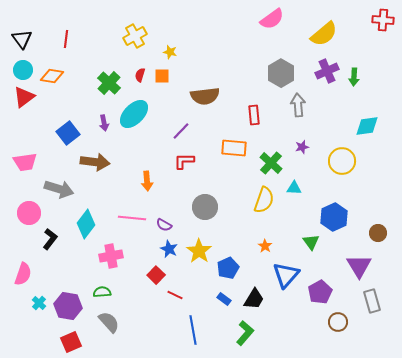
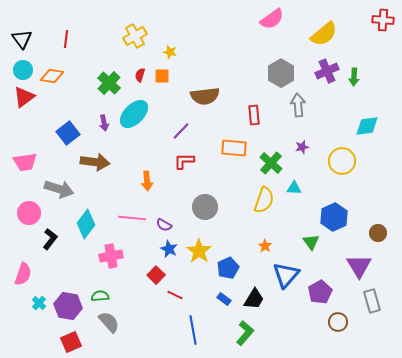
green semicircle at (102, 292): moved 2 px left, 4 px down
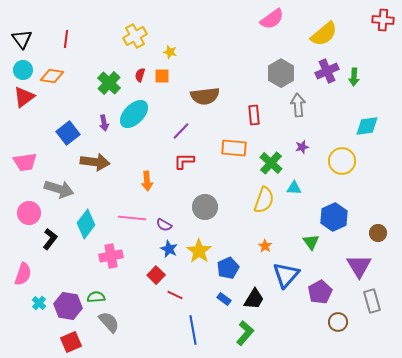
green semicircle at (100, 296): moved 4 px left, 1 px down
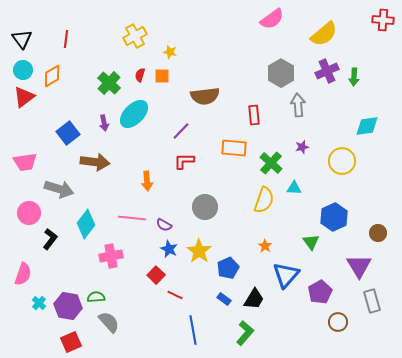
orange diamond at (52, 76): rotated 40 degrees counterclockwise
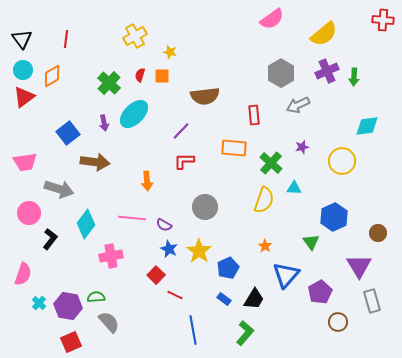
gray arrow at (298, 105): rotated 110 degrees counterclockwise
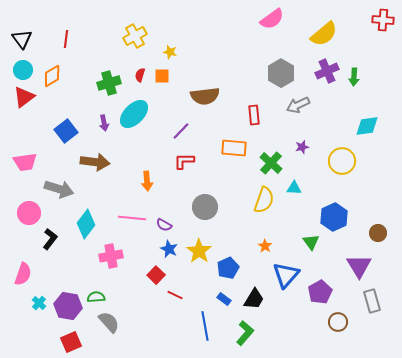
green cross at (109, 83): rotated 30 degrees clockwise
blue square at (68, 133): moved 2 px left, 2 px up
blue line at (193, 330): moved 12 px right, 4 px up
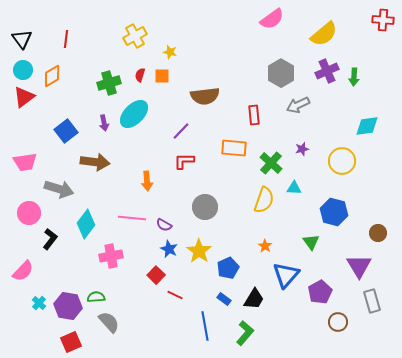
purple star at (302, 147): moved 2 px down
blue hexagon at (334, 217): moved 5 px up; rotated 20 degrees counterclockwise
pink semicircle at (23, 274): moved 3 px up; rotated 25 degrees clockwise
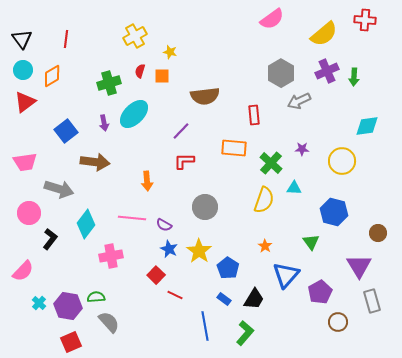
red cross at (383, 20): moved 18 px left
red semicircle at (140, 75): moved 4 px up
red triangle at (24, 97): moved 1 px right, 5 px down
gray arrow at (298, 105): moved 1 px right, 4 px up
purple star at (302, 149): rotated 16 degrees clockwise
blue pentagon at (228, 268): rotated 15 degrees counterclockwise
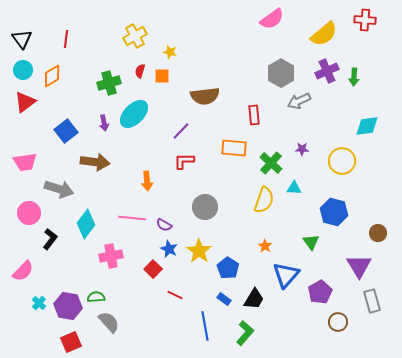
red square at (156, 275): moved 3 px left, 6 px up
